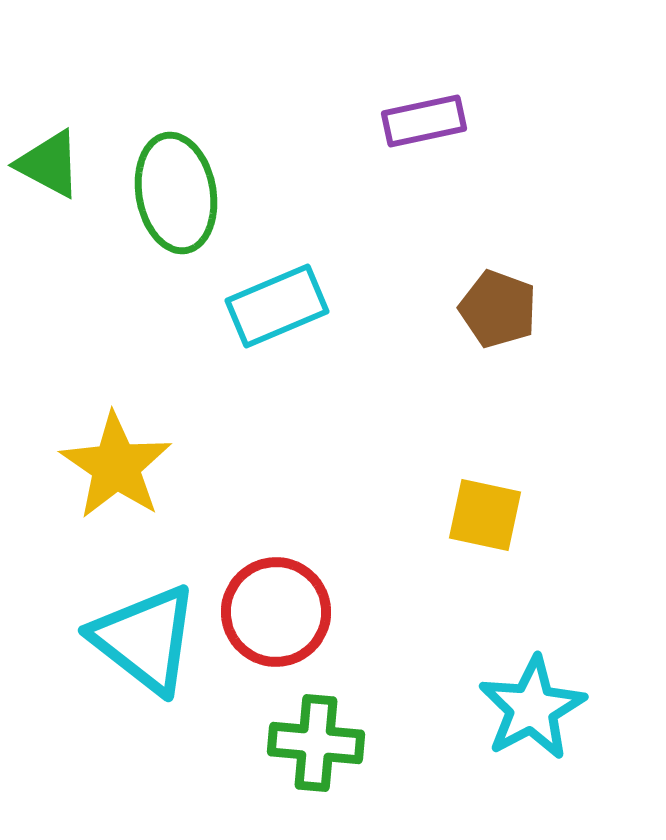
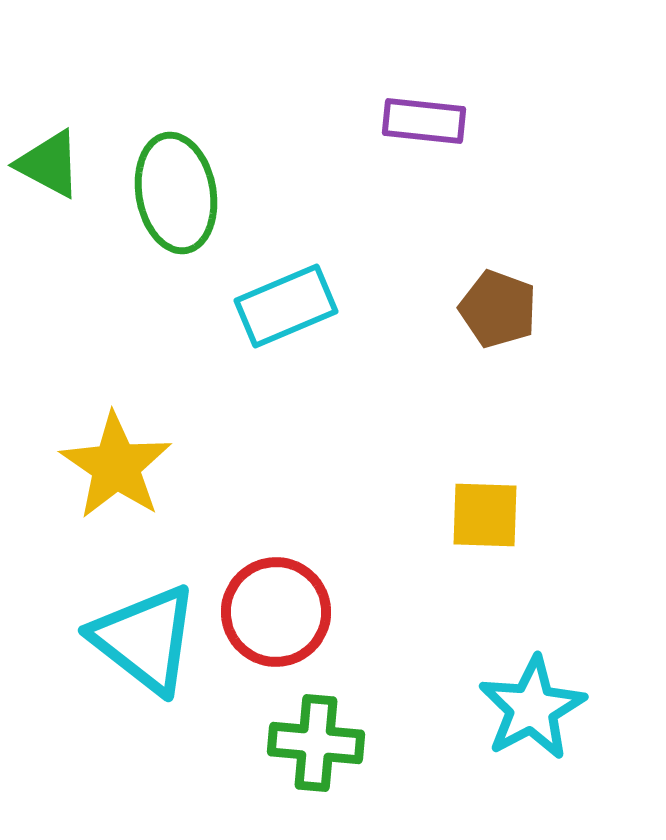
purple rectangle: rotated 18 degrees clockwise
cyan rectangle: moved 9 px right
yellow square: rotated 10 degrees counterclockwise
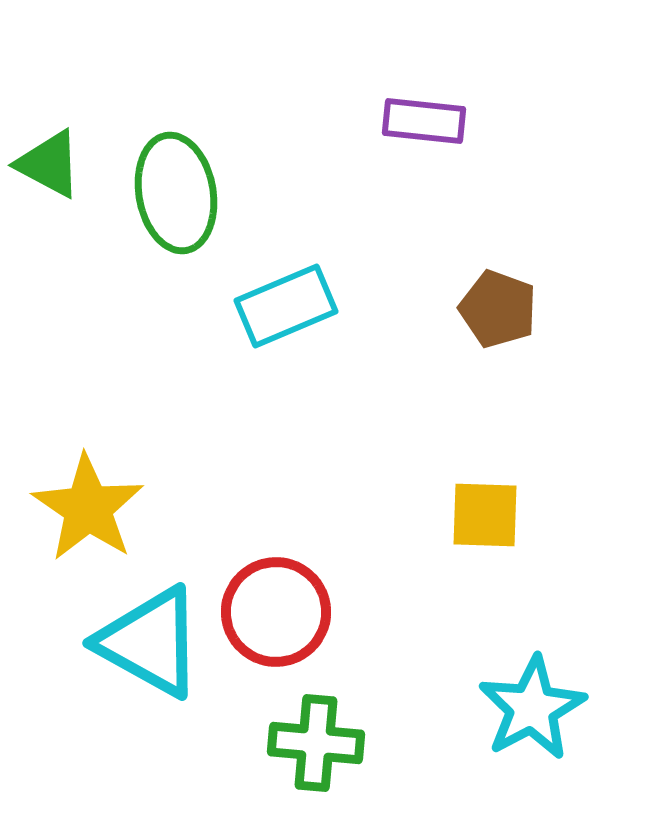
yellow star: moved 28 px left, 42 px down
cyan triangle: moved 5 px right, 3 px down; rotated 9 degrees counterclockwise
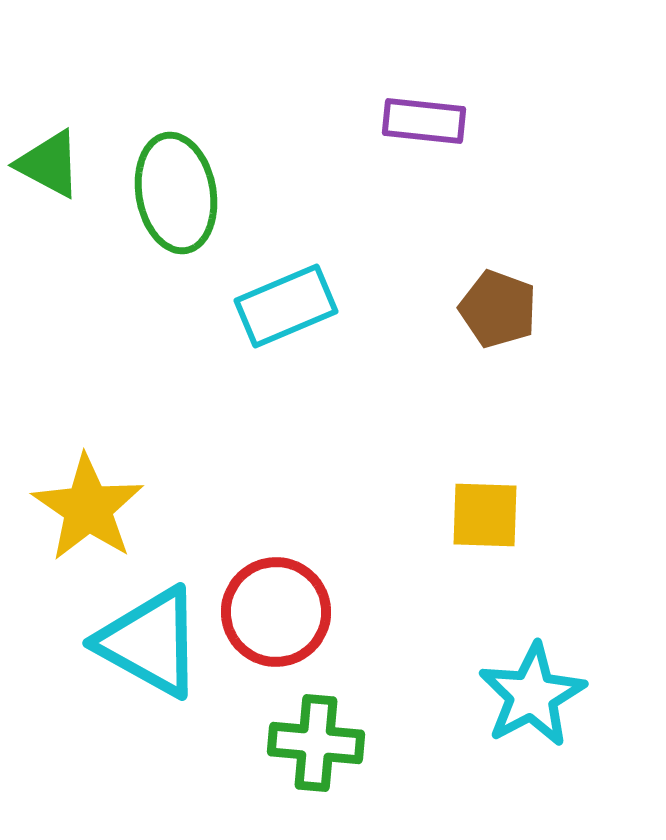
cyan star: moved 13 px up
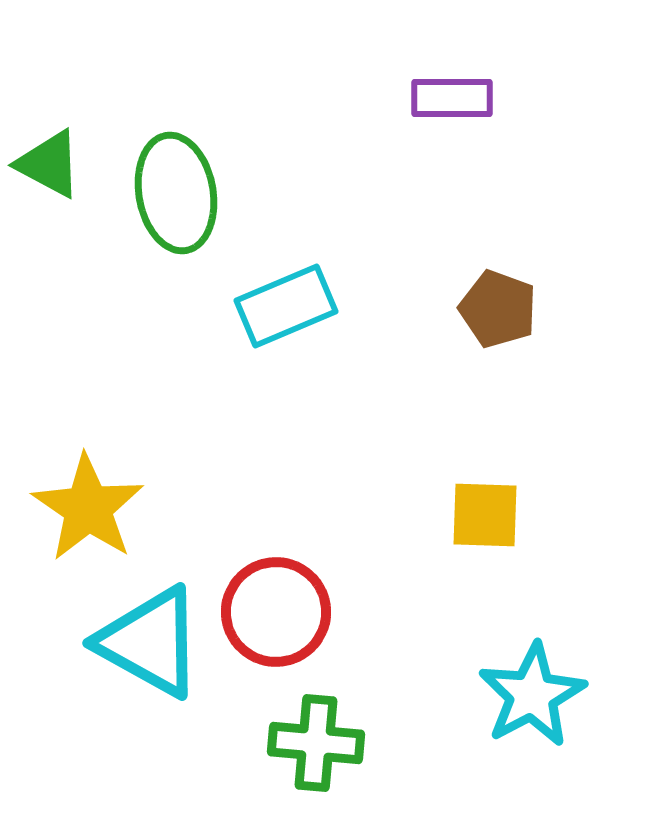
purple rectangle: moved 28 px right, 23 px up; rotated 6 degrees counterclockwise
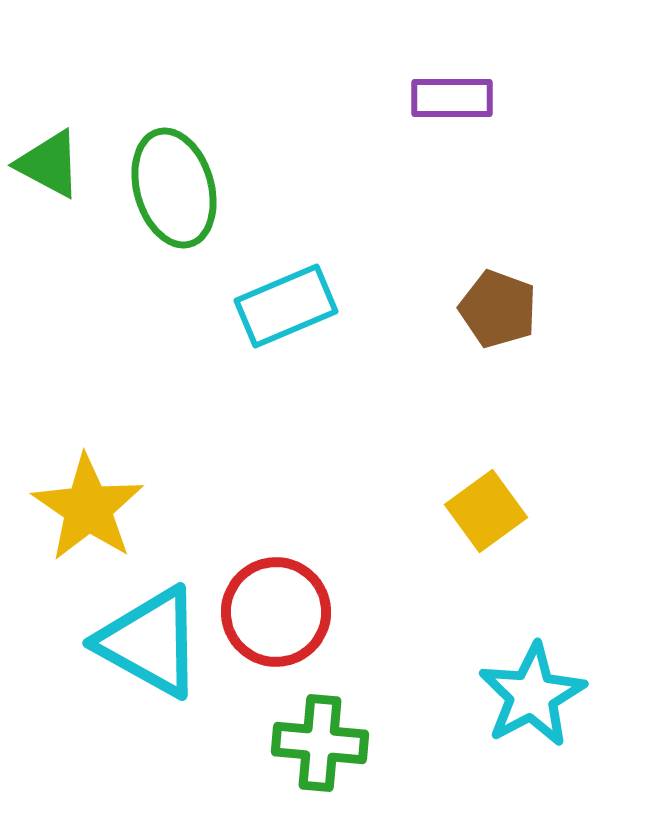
green ellipse: moved 2 px left, 5 px up; rotated 6 degrees counterclockwise
yellow square: moved 1 px right, 4 px up; rotated 38 degrees counterclockwise
green cross: moved 4 px right
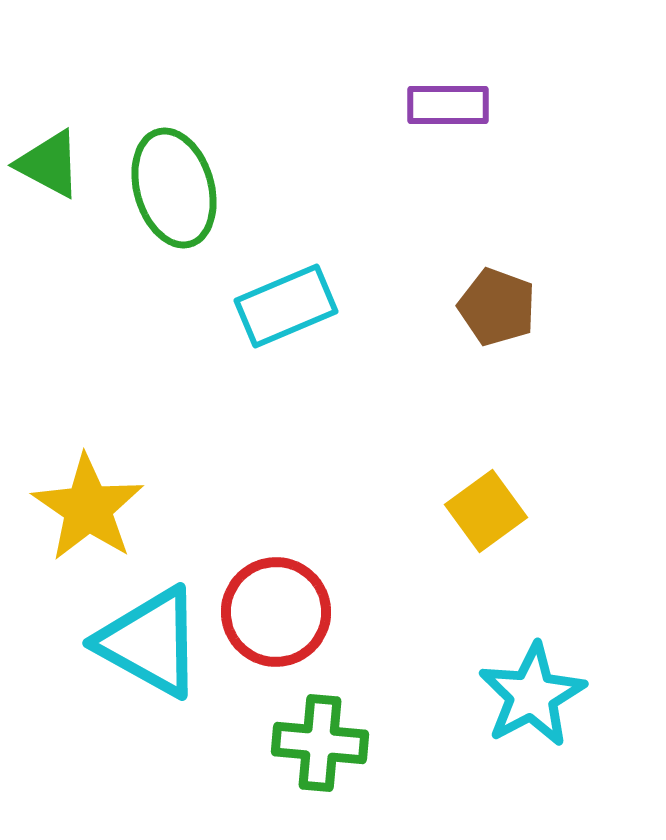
purple rectangle: moved 4 px left, 7 px down
brown pentagon: moved 1 px left, 2 px up
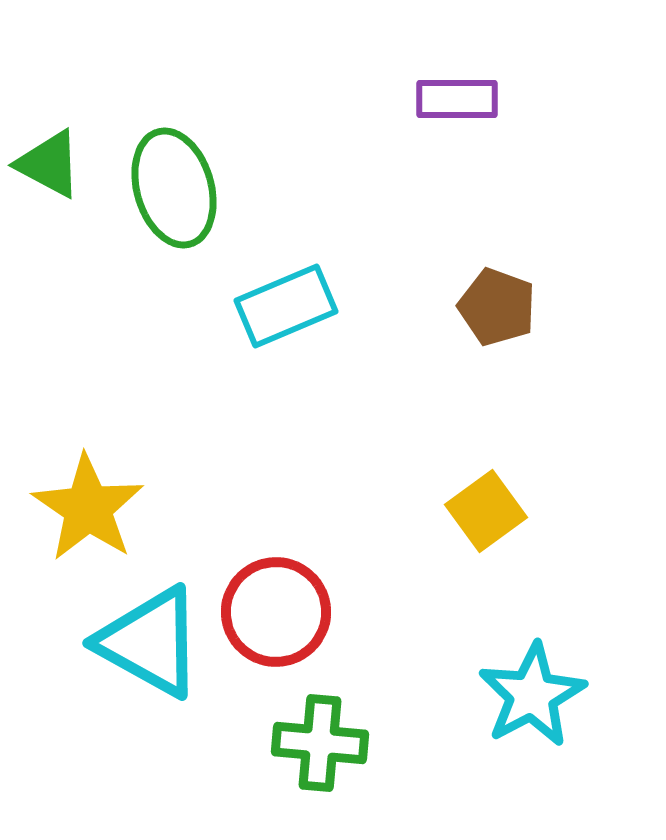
purple rectangle: moved 9 px right, 6 px up
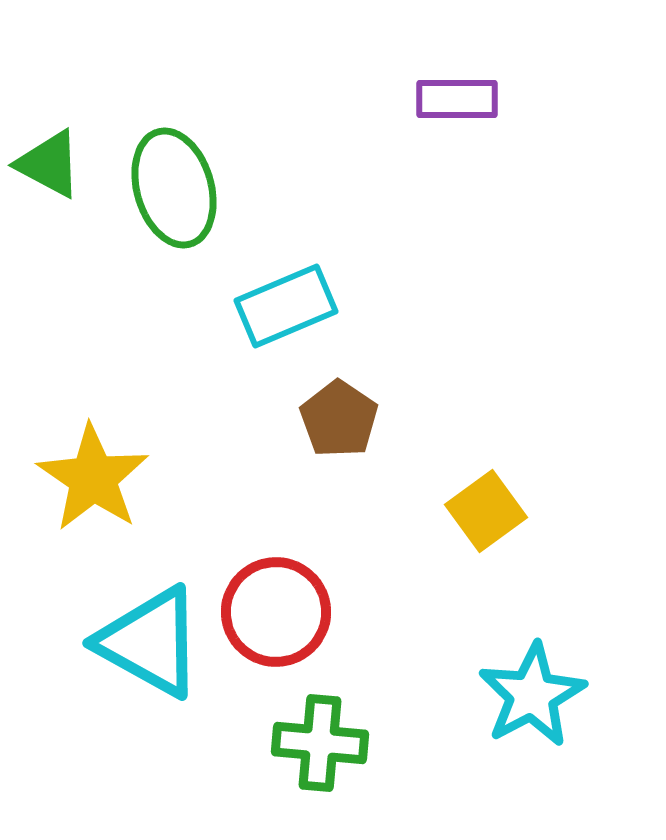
brown pentagon: moved 158 px left, 112 px down; rotated 14 degrees clockwise
yellow star: moved 5 px right, 30 px up
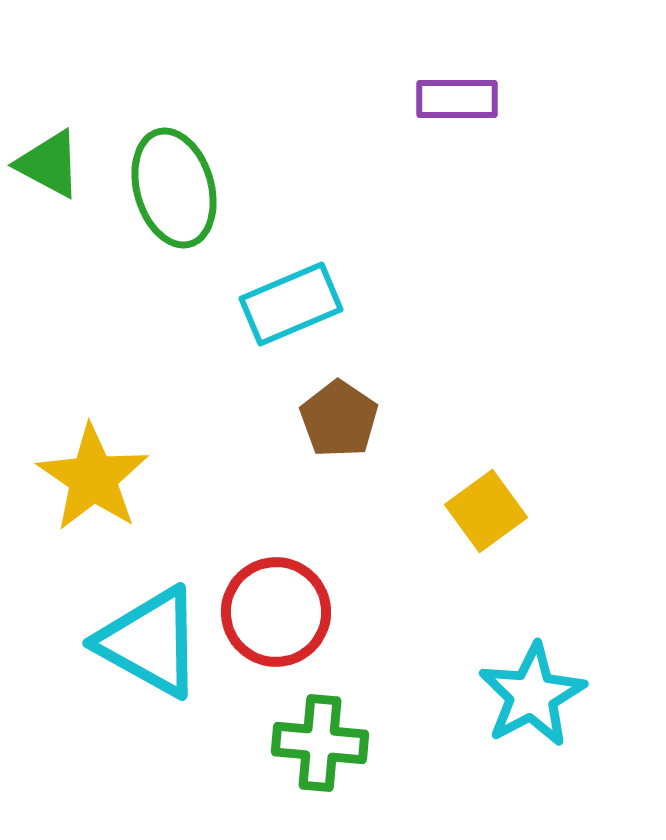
cyan rectangle: moved 5 px right, 2 px up
